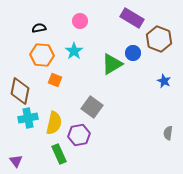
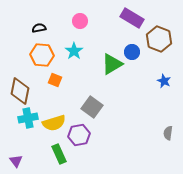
blue circle: moved 1 px left, 1 px up
yellow semicircle: rotated 60 degrees clockwise
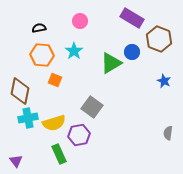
green triangle: moved 1 px left, 1 px up
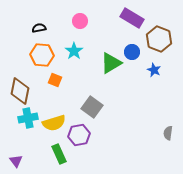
blue star: moved 10 px left, 11 px up
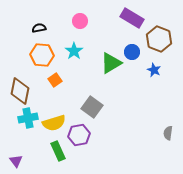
orange square: rotated 32 degrees clockwise
green rectangle: moved 1 px left, 3 px up
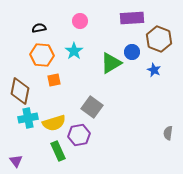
purple rectangle: rotated 35 degrees counterclockwise
orange square: moved 1 px left; rotated 24 degrees clockwise
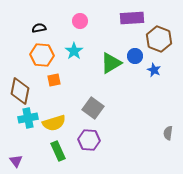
blue circle: moved 3 px right, 4 px down
gray square: moved 1 px right, 1 px down
purple hexagon: moved 10 px right, 5 px down; rotated 15 degrees clockwise
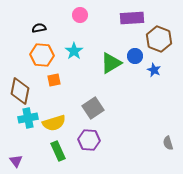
pink circle: moved 6 px up
gray square: rotated 20 degrees clockwise
gray semicircle: moved 10 px down; rotated 24 degrees counterclockwise
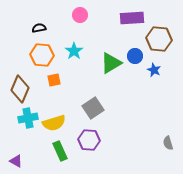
brown hexagon: rotated 15 degrees counterclockwise
brown diamond: moved 2 px up; rotated 12 degrees clockwise
green rectangle: moved 2 px right
purple triangle: rotated 24 degrees counterclockwise
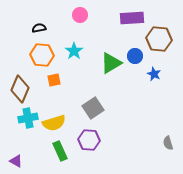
blue star: moved 4 px down
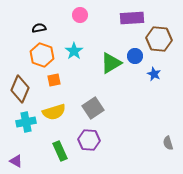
orange hexagon: rotated 15 degrees clockwise
cyan cross: moved 2 px left, 4 px down
yellow semicircle: moved 11 px up
